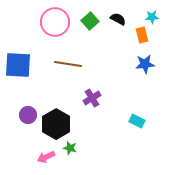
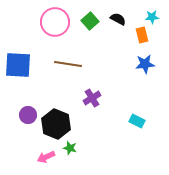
black hexagon: rotated 8 degrees counterclockwise
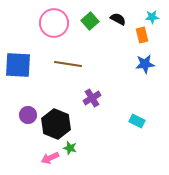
pink circle: moved 1 px left, 1 px down
pink arrow: moved 4 px right, 1 px down
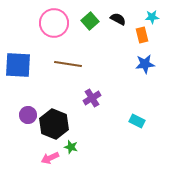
black hexagon: moved 2 px left
green star: moved 1 px right, 1 px up
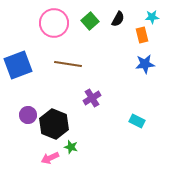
black semicircle: rotated 91 degrees clockwise
blue square: rotated 24 degrees counterclockwise
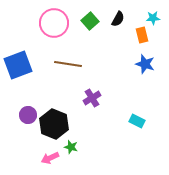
cyan star: moved 1 px right, 1 px down
blue star: rotated 24 degrees clockwise
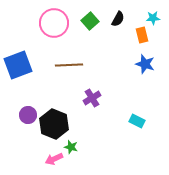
brown line: moved 1 px right, 1 px down; rotated 12 degrees counterclockwise
pink arrow: moved 4 px right, 1 px down
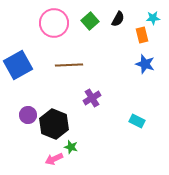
blue square: rotated 8 degrees counterclockwise
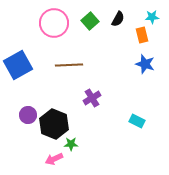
cyan star: moved 1 px left, 1 px up
green star: moved 3 px up; rotated 16 degrees counterclockwise
